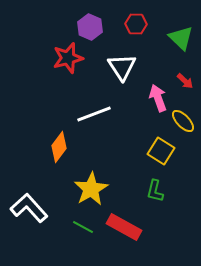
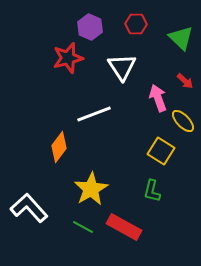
green L-shape: moved 3 px left
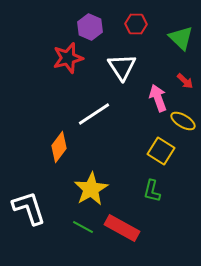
white line: rotated 12 degrees counterclockwise
yellow ellipse: rotated 15 degrees counterclockwise
white L-shape: rotated 24 degrees clockwise
red rectangle: moved 2 px left, 1 px down
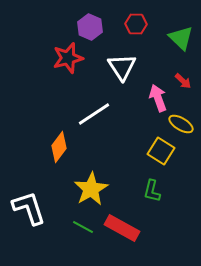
red arrow: moved 2 px left
yellow ellipse: moved 2 px left, 3 px down
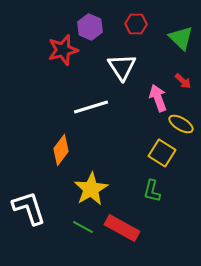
red star: moved 5 px left, 8 px up
white line: moved 3 px left, 7 px up; rotated 16 degrees clockwise
orange diamond: moved 2 px right, 3 px down
yellow square: moved 1 px right, 2 px down
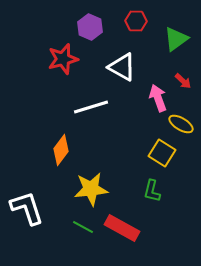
red hexagon: moved 3 px up
green triangle: moved 5 px left, 1 px down; rotated 40 degrees clockwise
red star: moved 9 px down
white triangle: rotated 28 degrees counterclockwise
yellow star: rotated 24 degrees clockwise
white L-shape: moved 2 px left
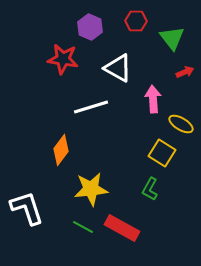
green triangle: moved 4 px left, 1 px up; rotated 32 degrees counterclockwise
red star: rotated 24 degrees clockwise
white triangle: moved 4 px left, 1 px down
red arrow: moved 2 px right, 9 px up; rotated 66 degrees counterclockwise
pink arrow: moved 5 px left, 1 px down; rotated 16 degrees clockwise
green L-shape: moved 2 px left, 2 px up; rotated 15 degrees clockwise
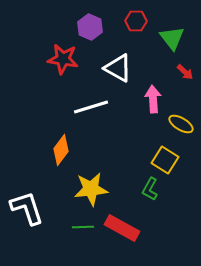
red arrow: rotated 66 degrees clockwise
yellow square: moved 3 px right, 7 px down
green line: rotated 30 degrees counterclockwise
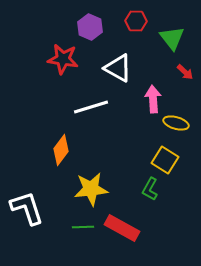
yellow ellipse: moved 5 px left, 1 px up; rotated 15 degrees counterclockwise
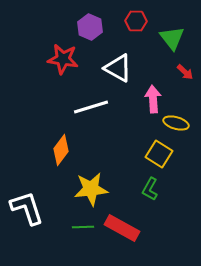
yellow square: moved 6 px left, 6 px up
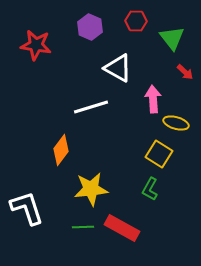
red star: moved 27 px left, 14 px up
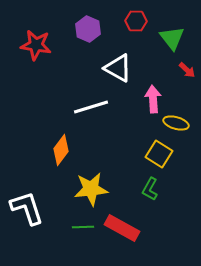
purple hexagon: moved 2 px left, 2 px down
red arrow: moved 2 px right, 2 px up
